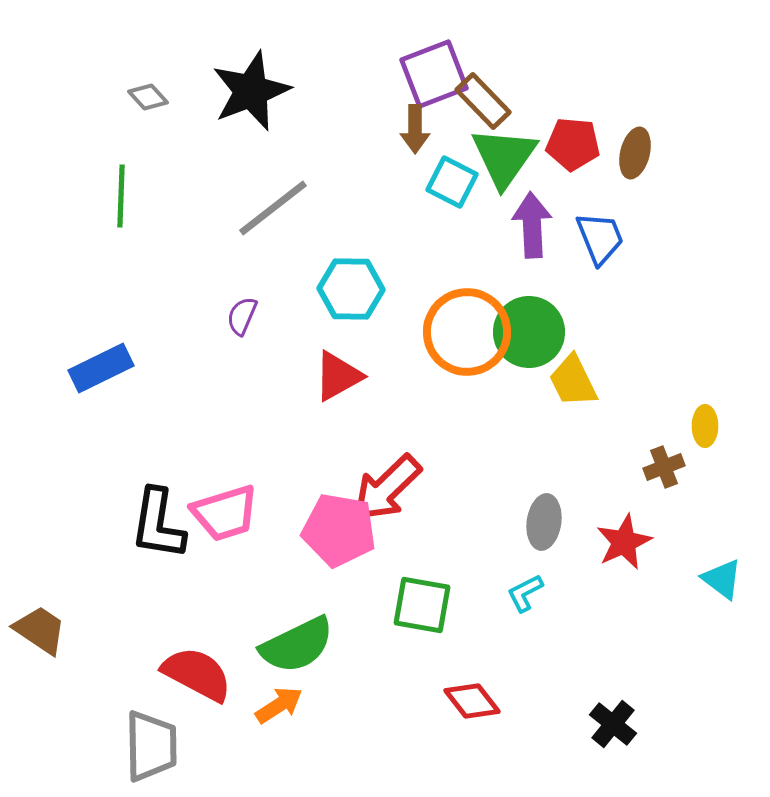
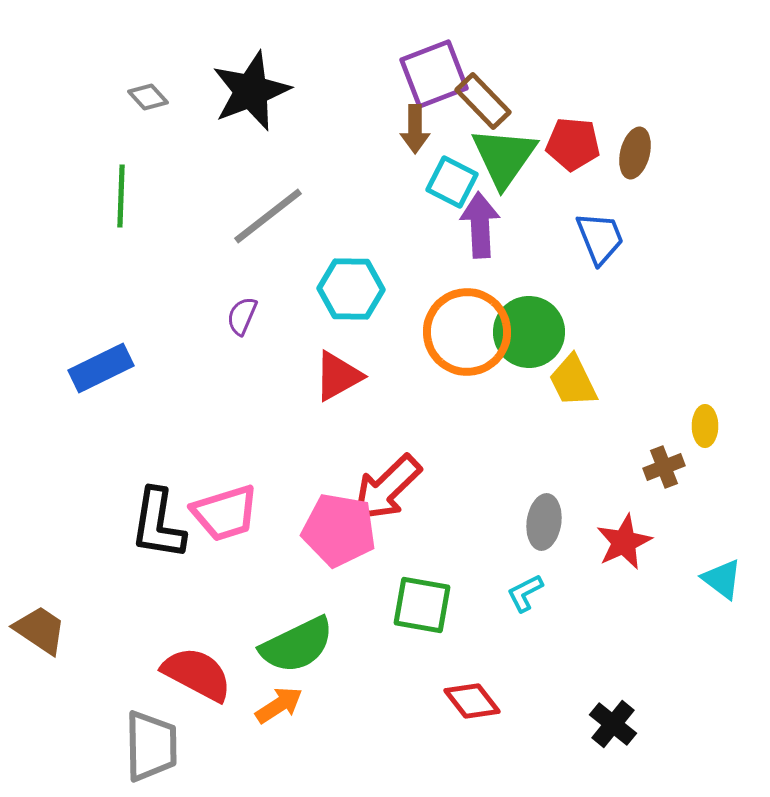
gray line: moved 5 px left, 8 px down
purple arrow: moved 52 px left
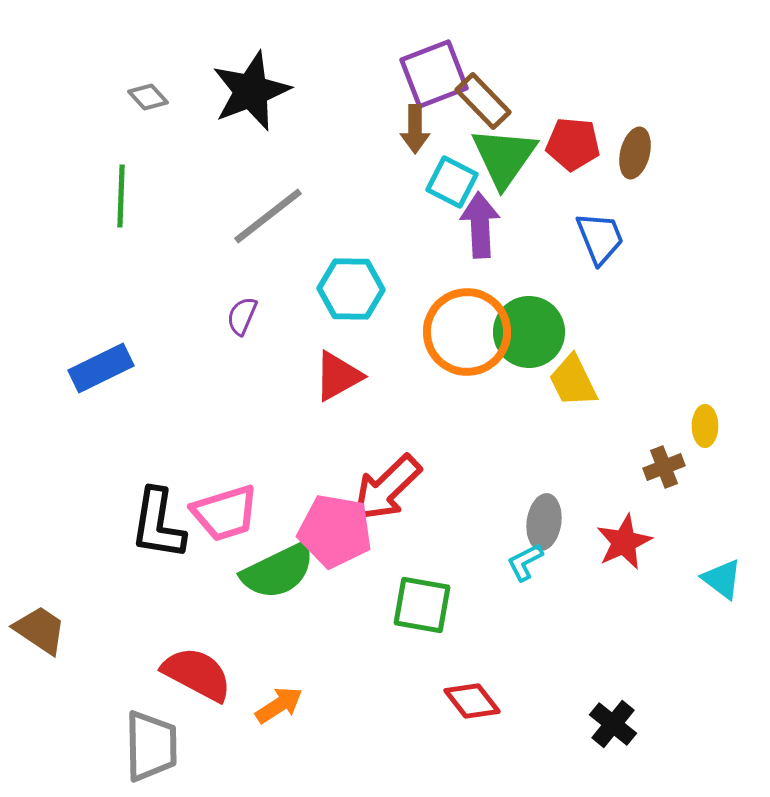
pink pentagon: moved 4 px left, 1 px down
cyan L-shape: moved 31 px up
green semicircle: moved 19 px left, 74 px up
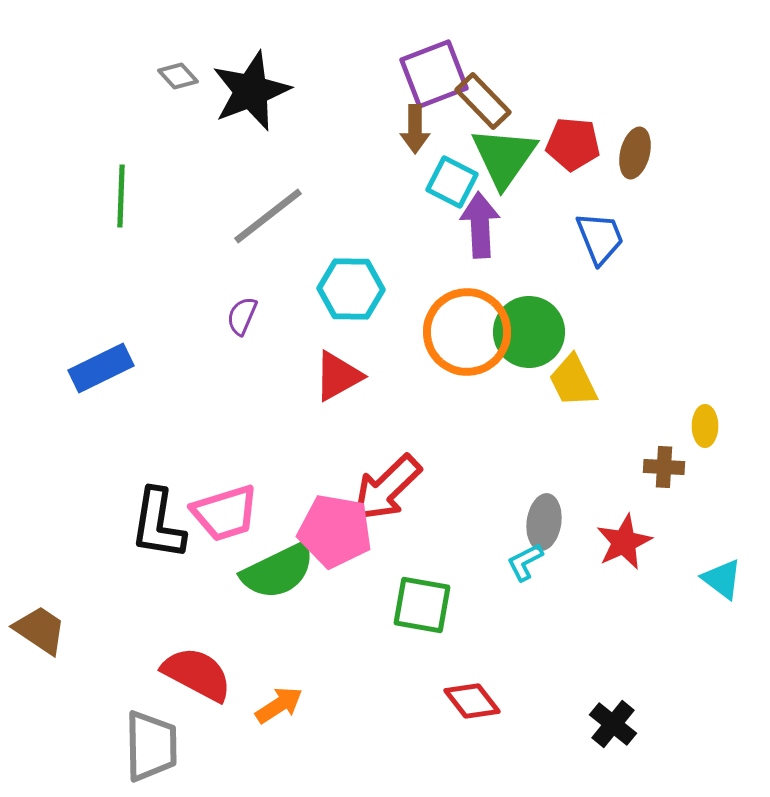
gray diamond: moved 30 px right, 21 px up
brown cross: rotated 24 degrees clockwise
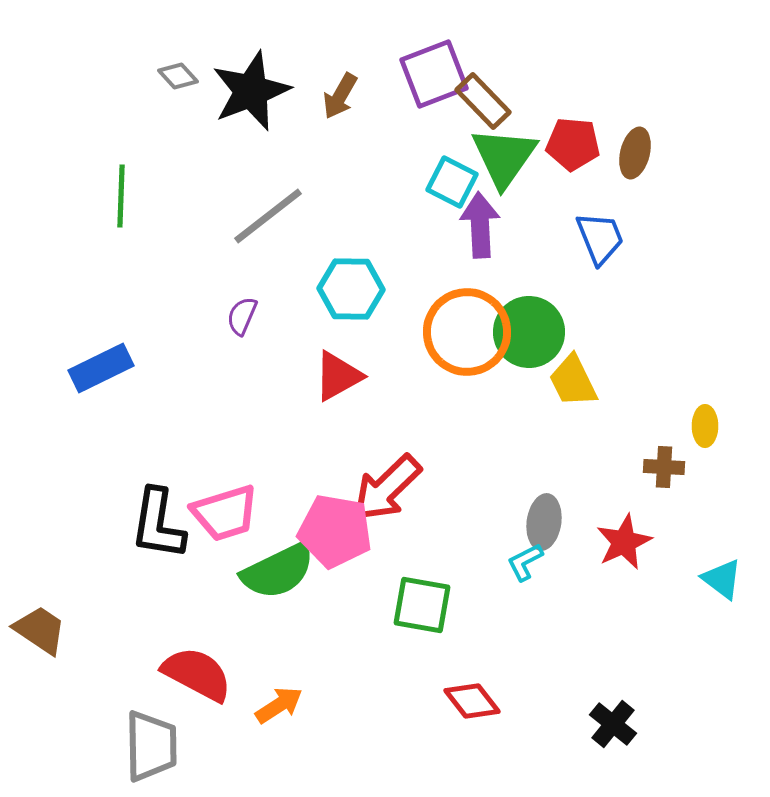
brown arrow: moved 75 px left, 33 px up; rotated 30 degrees clockwise
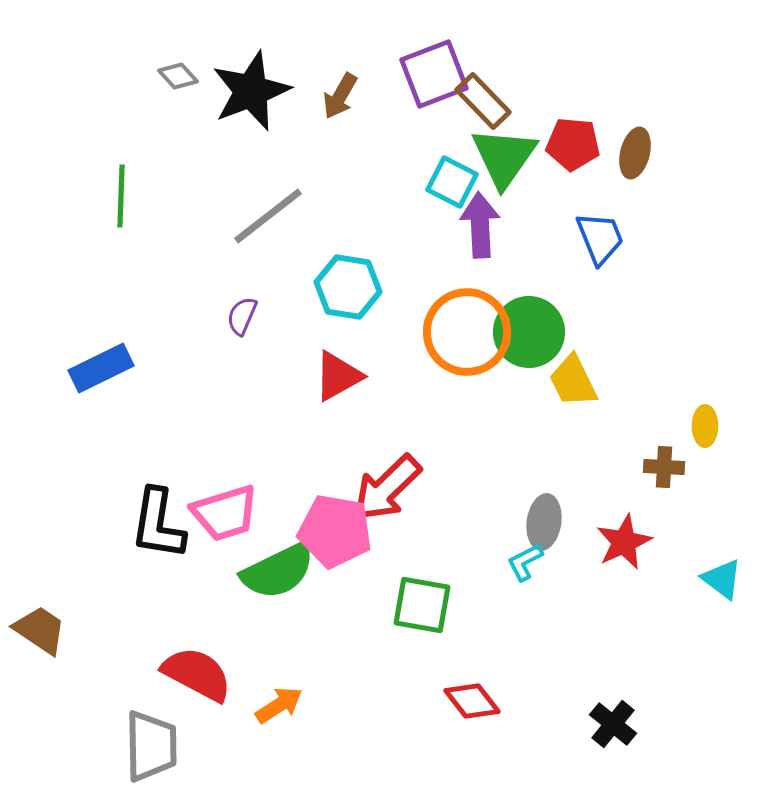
cyan hexagon: moved 3 px left, 2 px up; rotated 8 degrees clockwise
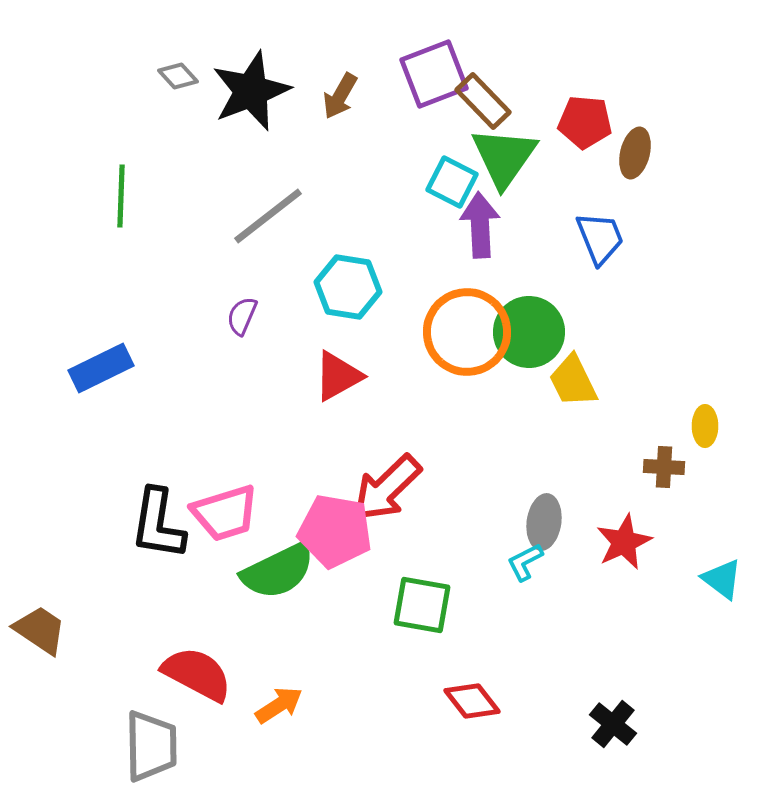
red pentagon: moved 12 px right, 22 px up
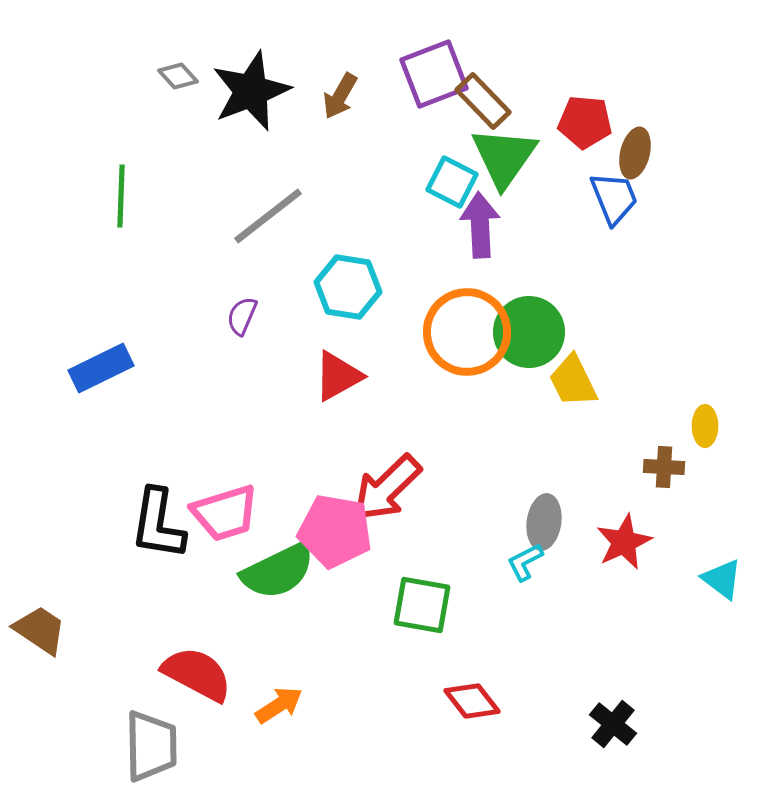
blue trapezoid: moved 14 px right, 40 px up
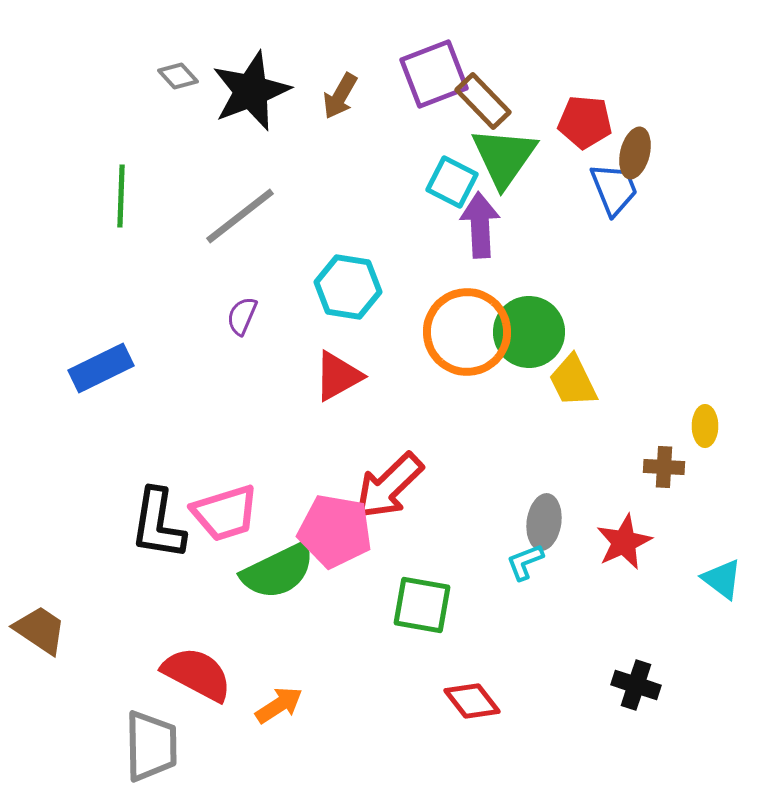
blue trapezoid: moved 9 px up
gray line: moved 28 px left
red arrow: moved 2 px right, 2 px up
cyan L-shape: rotated 6 degrees clockwise
black cross: moved 23 px right, 39 px up; rotated 21 degrees counterclockwise
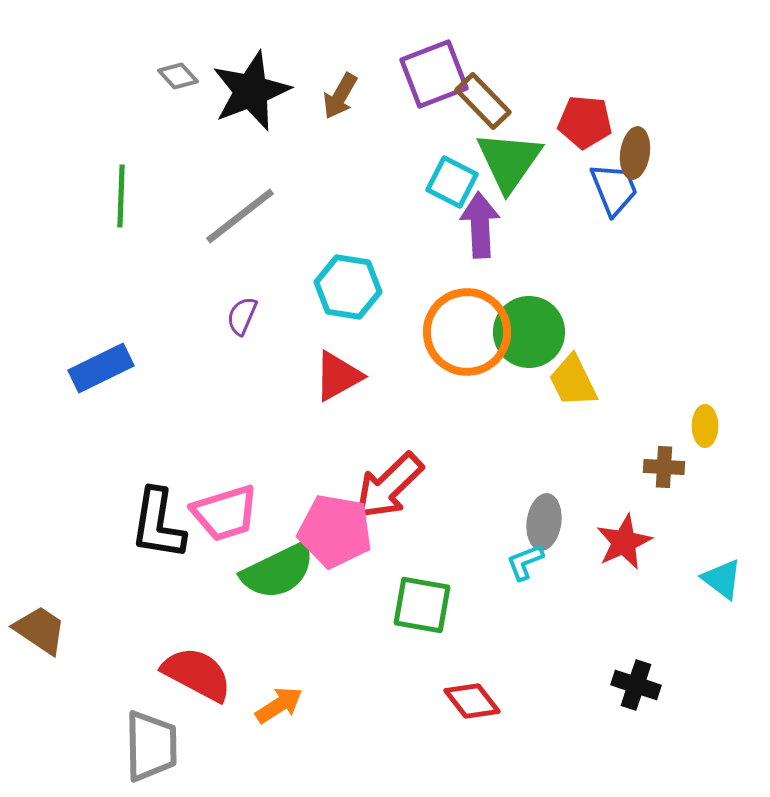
brown ellipse: rotated 6 degrees counterclockwise
green triangle: moved 5 px right, 4 px down
